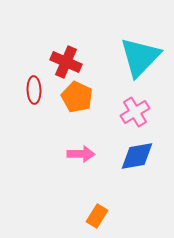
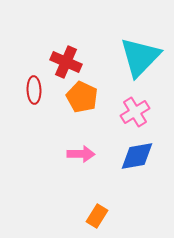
orange pentagon: moved 5 px right
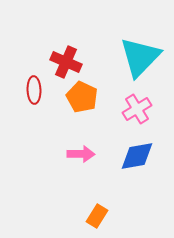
pink cross: moved 2 px right, 3 px up
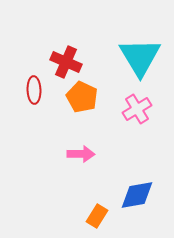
cyan triangle: rotated 15 degrees counterclockwise
blue diamond: moved 39 px down
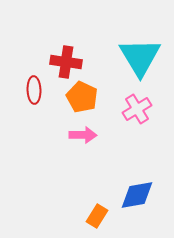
red cross: rotated 16 degrees counterclockwise
pink arrow: moved 2 px right, 19 px up
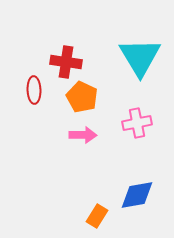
pink cross: moved 14 px down; rotated 20 degrees clockwise
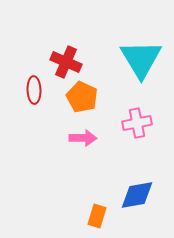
cyan triangle: moved 1 px right, 2 px down
red cross: rotated 16 degrees clockwise
pink arrow: moved 3 px down
orange rectangle: rotated 15 degrees counterclockwise
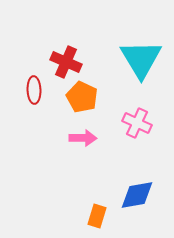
pink cross: rotated 36 degrees clockwise
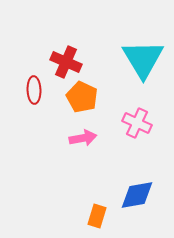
cyan triangle: moved 2 px right
pink arrow: rotated 12 degrees counterclockwise
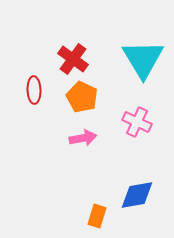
red cross: moved 7 px right, 3 px up; rotated 12 degrees clockwise
pink cross: moved 1 px up
